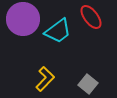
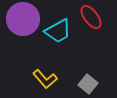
cyan trapezoid: rotated 8 degrees clockwise
yellow L-shape: rotated 95 degrees clockwise
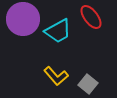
yellow L-shape: moved 11 px right, 3 px up
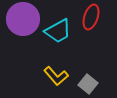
red ellipse: rotated 55 degrees clockwise
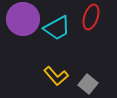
cyan trapezoid: moved 1 px left, 3 px up
